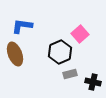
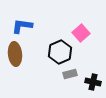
pink square: moved 1 px right, 1 px up
brown ellipse: rotated 15 degrees clockwise
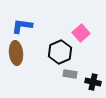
brown ellipse: moved 1 px right, 1 px up
gray rectangle: rotated 24 degrees clockwise
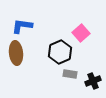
black cross: moved 1 px up; rotated 35 degrees counterclockwise
